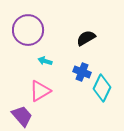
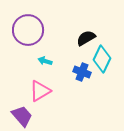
cyan diamond: moved 29 px up
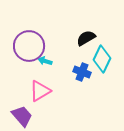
purple circle: moved 1 px right, 16 px down
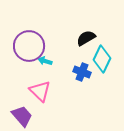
pink triangle: rotated 45 degrees counterclockwise
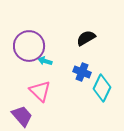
cyan diamond: moved 29 px down
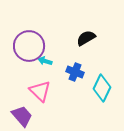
blue cross: moved 7 px left
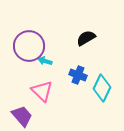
blue cross: moved 3 px right, 3 px down
pink triangle: moved 2 px right
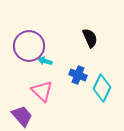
black semicircle: moved 4 px right; rotated 96 degrees clockwise
